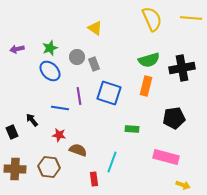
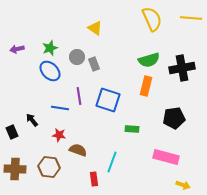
blue square: moved 1 px left, 7 px down
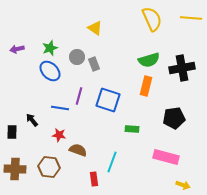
purple line: rotated 24 degrees clockwise
black rectangle: rotated 24 degrees clockwise
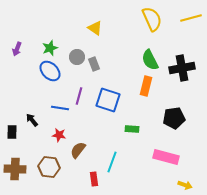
yellow line: rotated 20 degrees counterclockwise
purple arrow: rotated 56 degrees counterclockwise
green semicircle: moved 1 px right; rotated 80 degrees clockwise
brown semicircle: rotated 72 degrees counterclockwise
yellow arrow: moved 2 px right
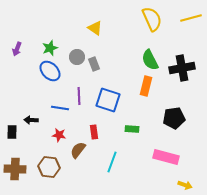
purple line: rotated 18 degrees counterclockwise
black arrow: moved 1 px left; rotated 48 degrees counterclockwise
red rectangle: moved 47 px up
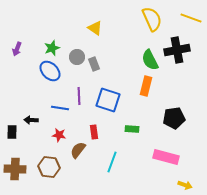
yellow line: rotated 35 degrees clockwise
green star: moved 2 px right
black cross: moved 5 px left, 18 px up
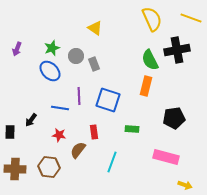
gray circle: moved 1 px left, 1 px up
black arrow: rotated 56 degrees counterclockwise
black rectangle: moved 2 px left
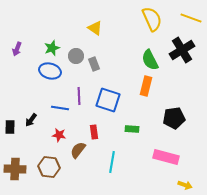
black cross: moved 5 px right; rotated 20 degrees counterclockwise
blue ellipse: rotated 30 degrees counterclockwise
black rectangle: moved 5 px up
cyan line: rotated 10 degrees counterclockwise
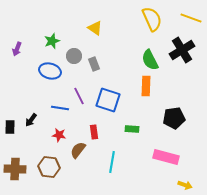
green star: moved 7 px up
gray circle: moved 2 px left
orange rectangle: rotated 12 degrees counterclockwise
purple line: rotated 24 degrees counterclockwise
